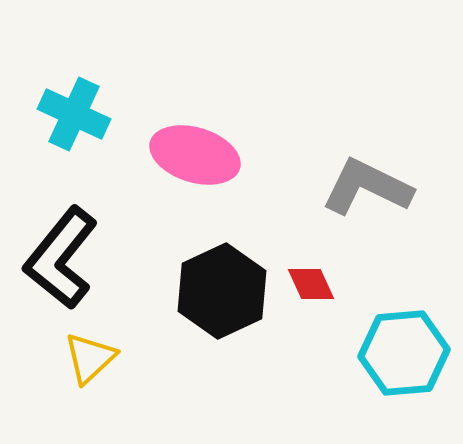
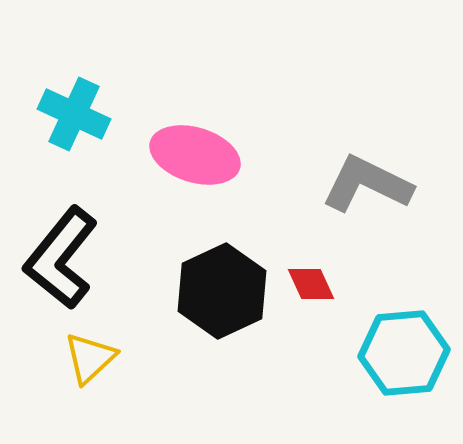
gray L-shape: moved 3 px up
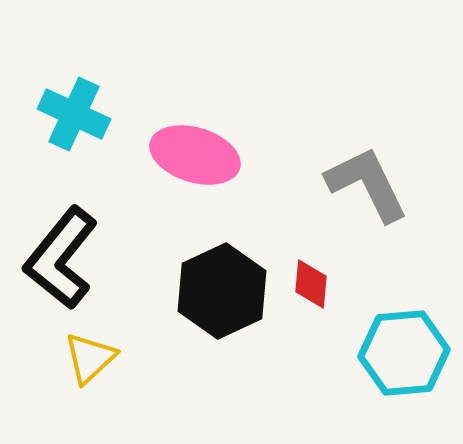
gray L-shape: rotated 38 degrees clockwise
red diamond: rotated 30 degrees clockwise
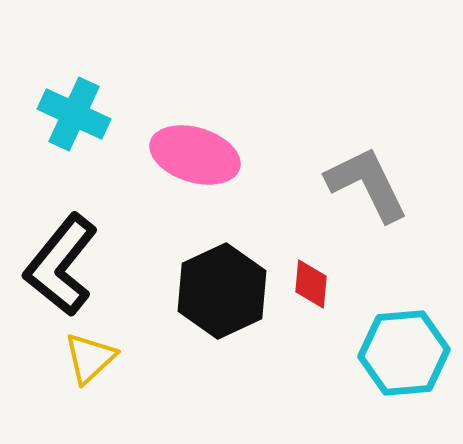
black L-shape: moved 7 px down
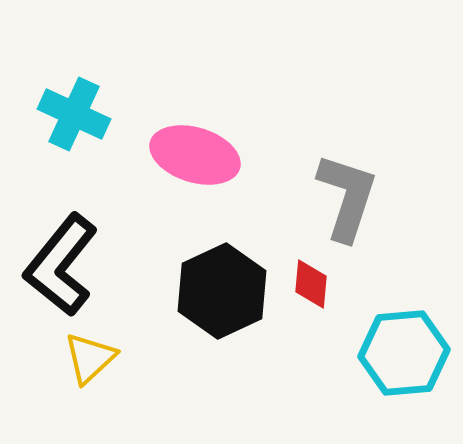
gray L-shape: moved 20 px left, 13 px down; rotated 44 degrees clockwise
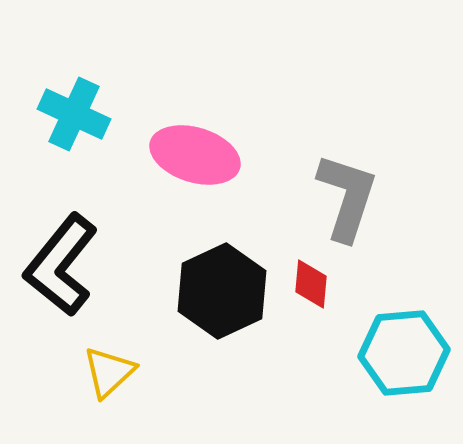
yellow triangle: moved 19 px right, 14 px down
